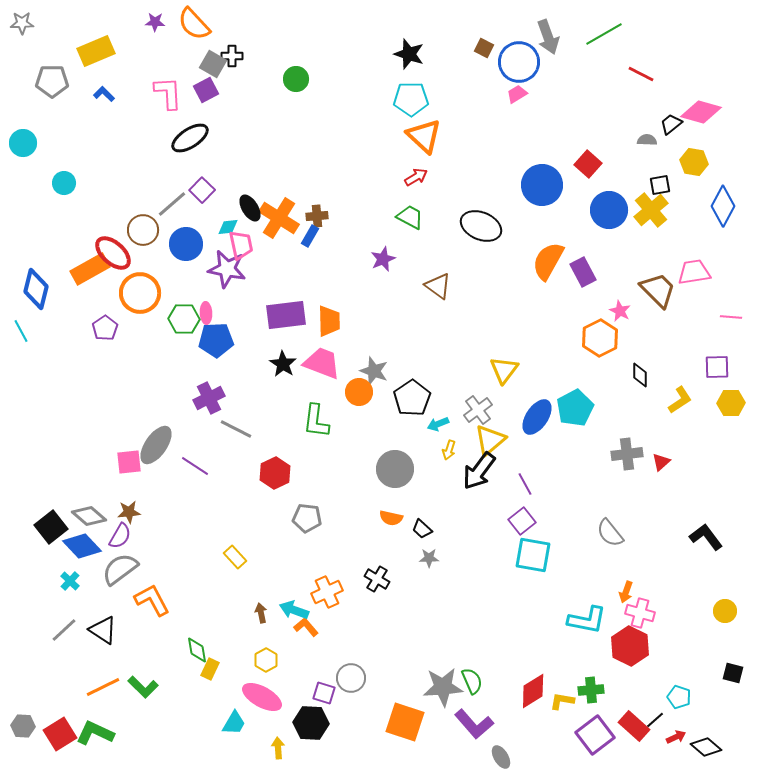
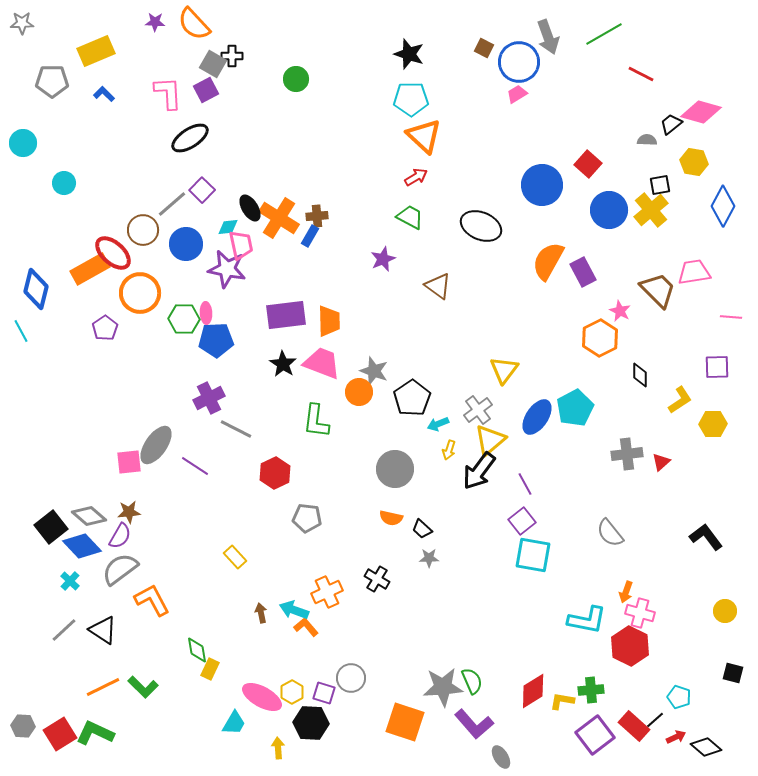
yellow hexagon at (731, 403): moved 18 px left, 21 px down
yellow hexagon at (266, 660): moved 26 px right, 32 px down
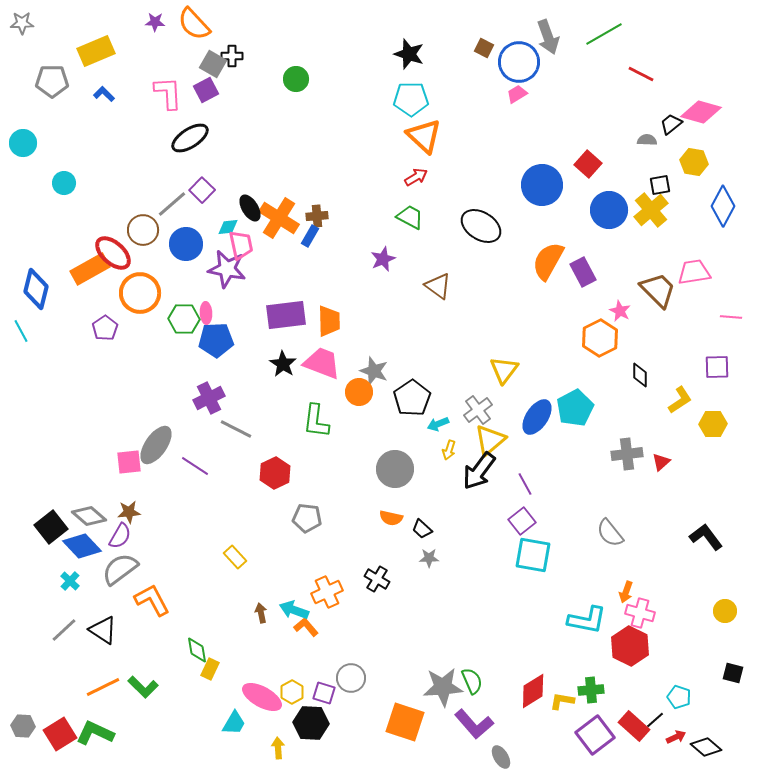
black ellipse at (481, 226): rotated 9 degrees clockwise
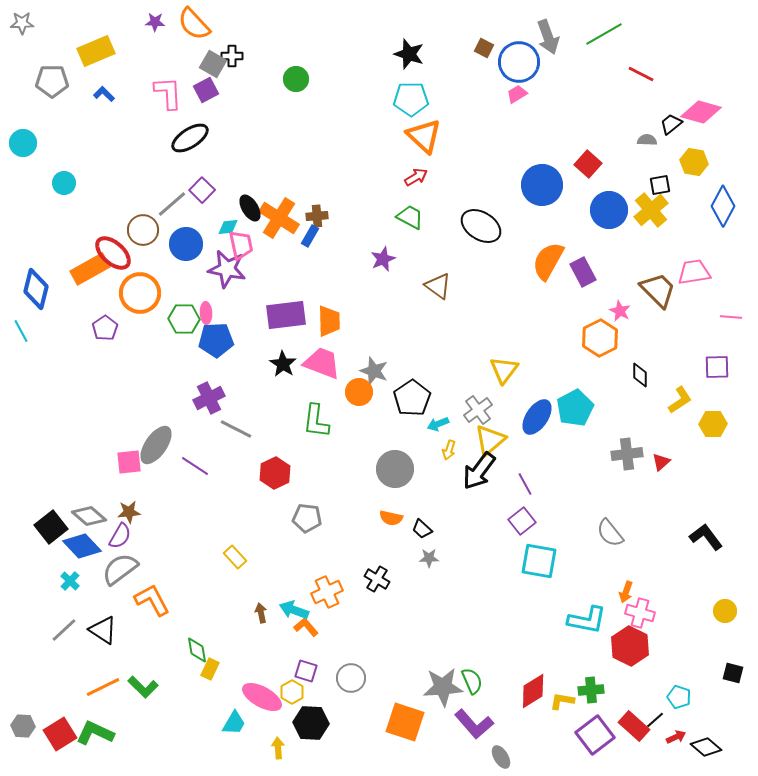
cyan square at (533, 555): moved 6 px right, 6 px down
purple square at (324, 693): moved 18 px left, 22 px up
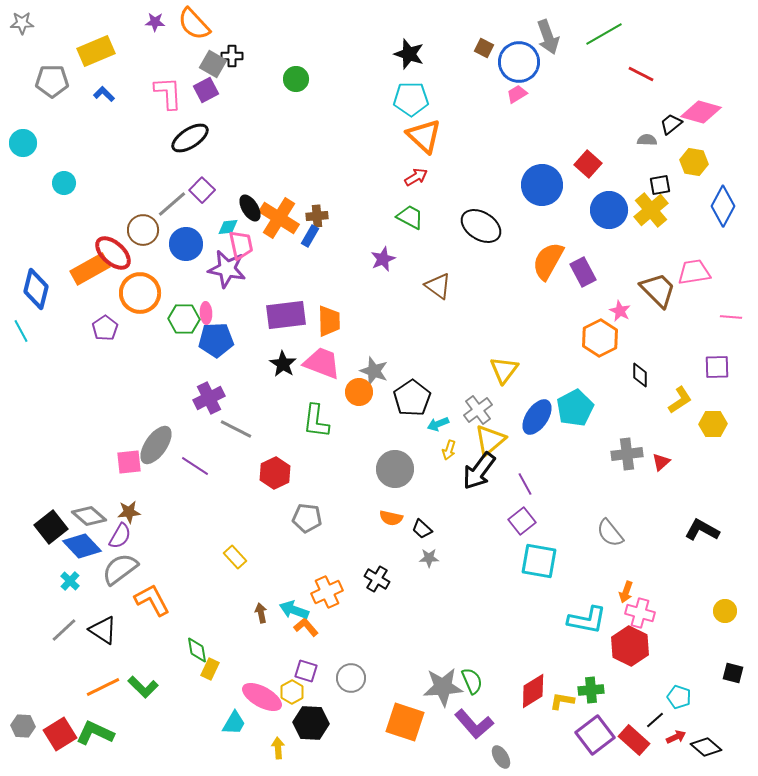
black L-shape at (706, 537): moved 4 px left, 7 px up; rotated 24 degrees counterclockwise
red rectangle at (634, 726): moved 14 px down
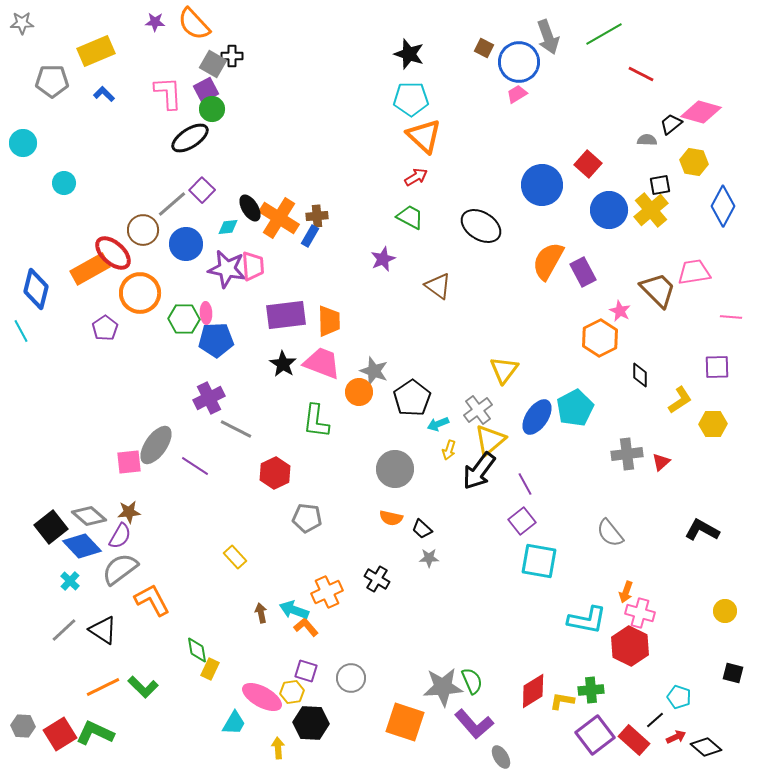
green circle at (296, 79): moved 84 px left, 30 px down
pink trapezoid at (241, 245): moved 12 px right, 21 px down; rotated 8 degrees clockwise
yellow hexagon at (292, 692): rotated 20 degrees clockwise
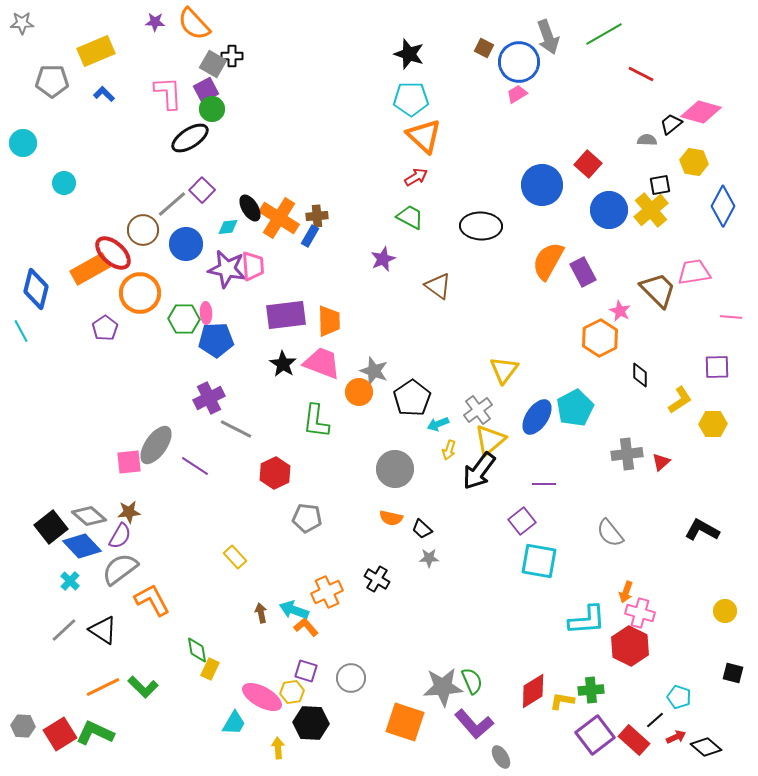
black ellipse at (481, 226): rotated 30 degrees counterclockwise
purple line at (525, 484): moved 19 px right; rotated 60 degrees counterclockwise
cyan L-shape at (587, 620): rotated 15 degrees counterclockwise
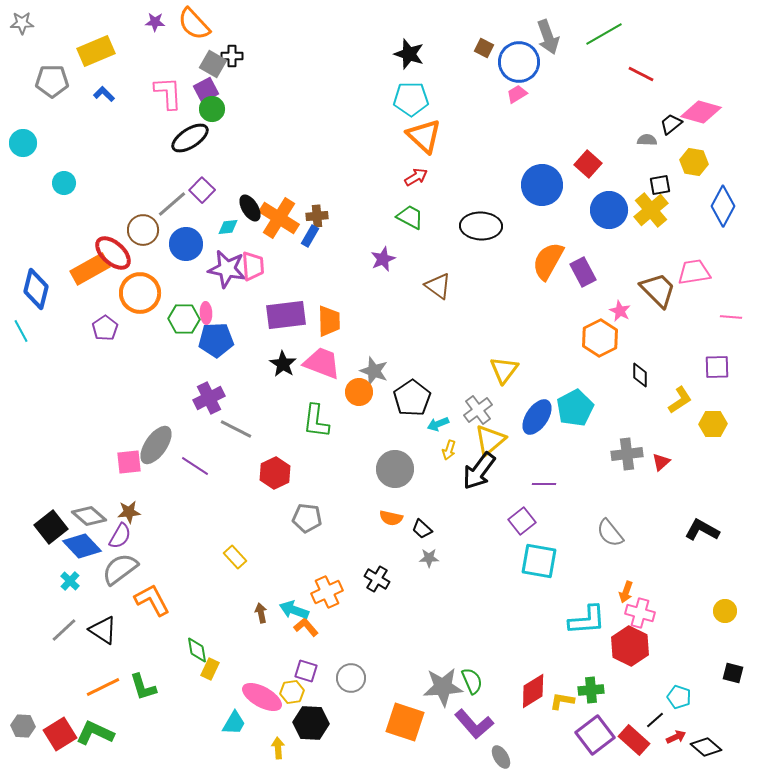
green L-shape at (143, 687): rotated 28 degrees clockwise
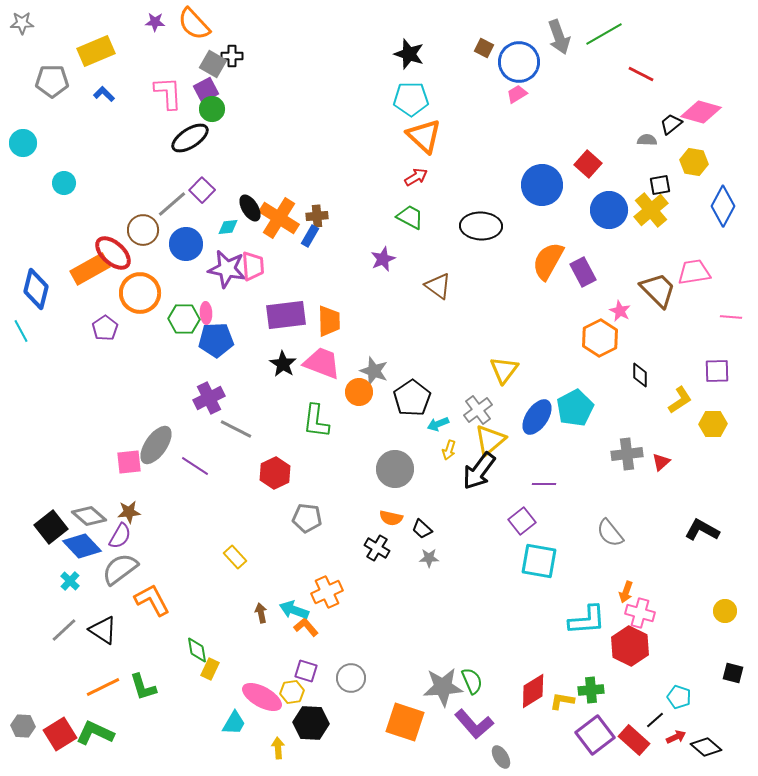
gray arrow at (548, 37): moved 11 px right
purple square at (717, 367): moved 4 px down
black cross at (377, 579): moved 31 px up
